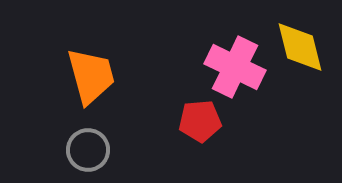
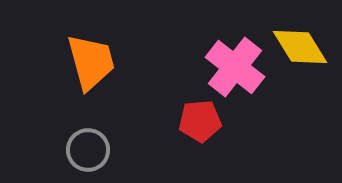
yellow diamond: rotated 18 degrees counterclockwise
pink cross: rotated 12 degrees clockwise
orange trapezoid: moved 14 px up
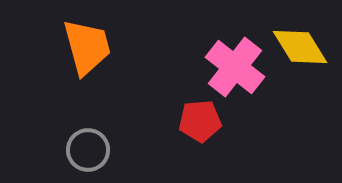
orange trapezoid: moved 4 px left, 15 px up
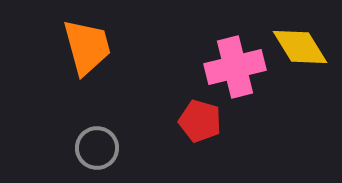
pink cross: rotated 38 degrees clockwise
red pentagon: rotated 21 degrees clockwise
gray circle: moved 9 px right, 2 px up
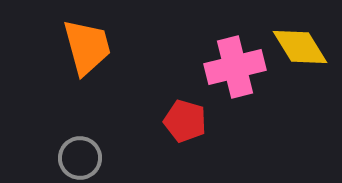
red pentagon: moved 15 px left
gray circle: moved 17 px left, 10 px down
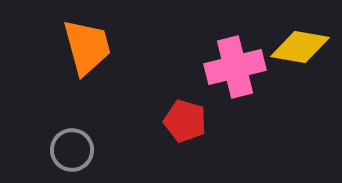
yellow diamond: rotated 48 degrees counterclockwise
gray circle: moved 8 px left, 8 px up
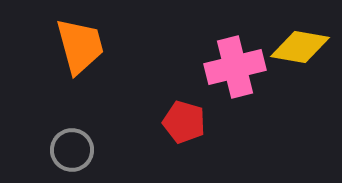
orange trapezoid: moved 7 px left, 1 px up
red pentagon: moved 1 px left, 1 px down
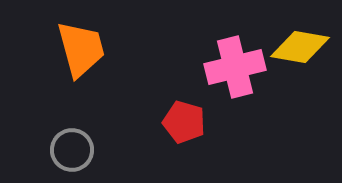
orange trapezoid: moved 1 px right, 3 px down
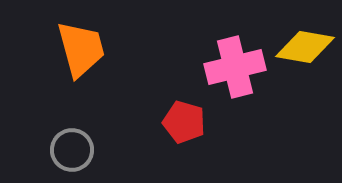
yellow diamond: moved 5 px right
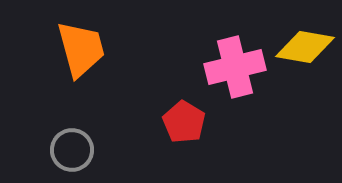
red pentagon: rotated 15 degrees clockwise
